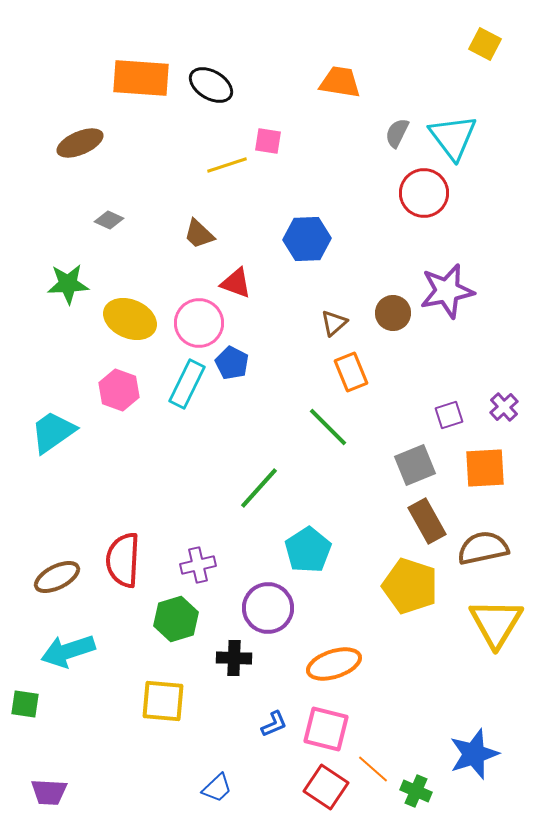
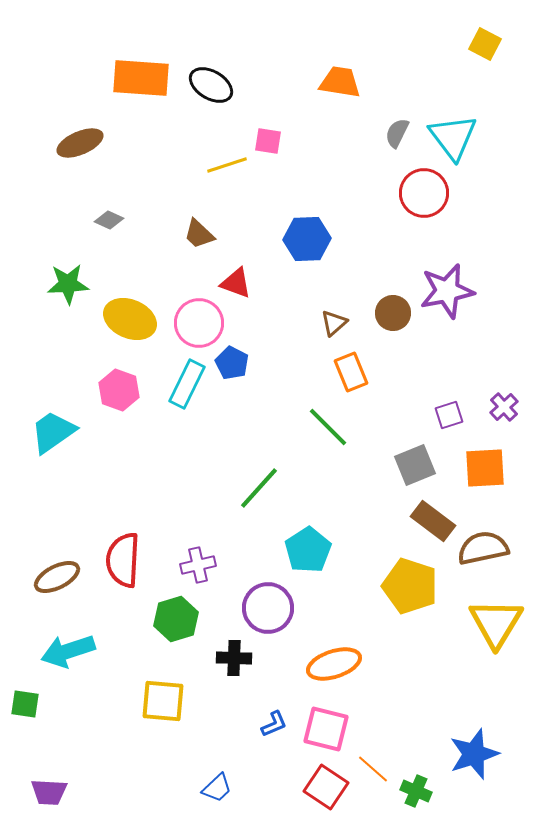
brown rectangle at (427, 521): moved 6 px right; rotated 24 degrees counterclockwise
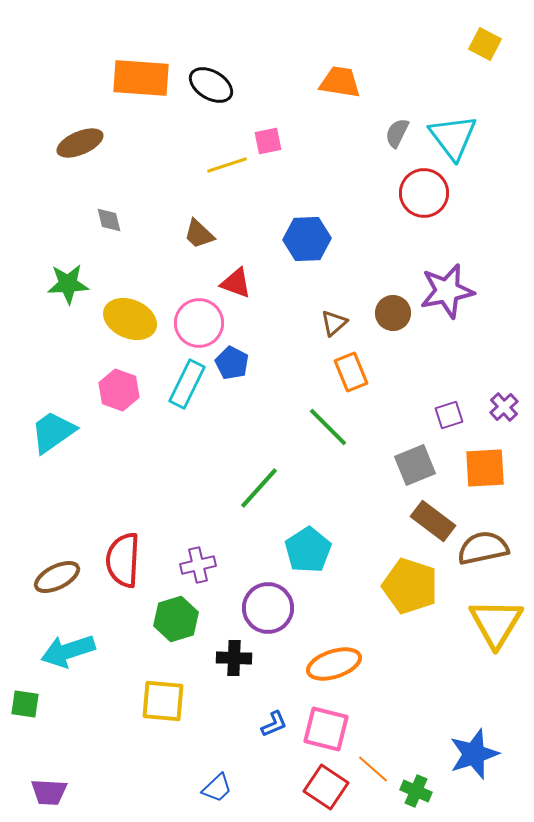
pink square at (268, 141): rotated 20 degrees counterclockwise
gray diamond at (109, 220): rotated 52 degrees clockwise
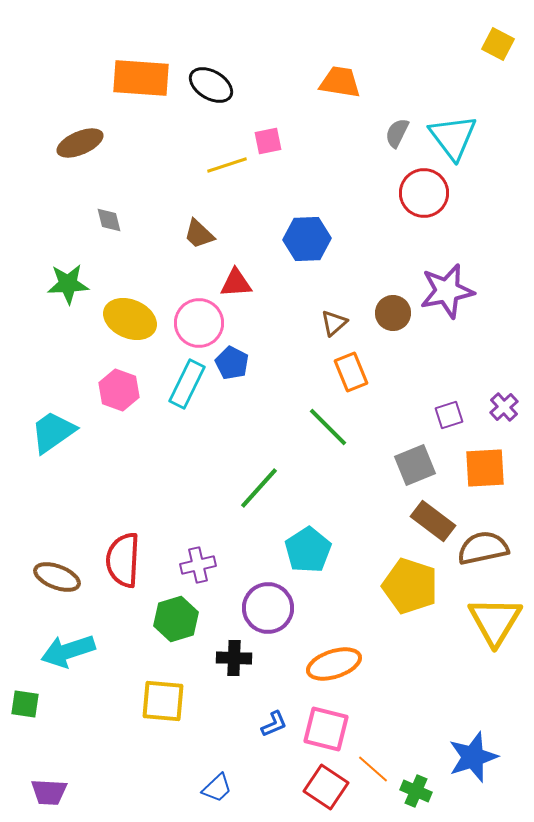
yellow square at (485, 44): moved 13 px right
red triangle at (236, 283): rotated 24 degrees counterclockwise
brown ellipse at (57, 577): rotated 48 degrees clockwise
yellow triangle at (496, 623): moved 1 px left, 2 px up
blue star at (474, 754): moved 1 px left, 3 px down
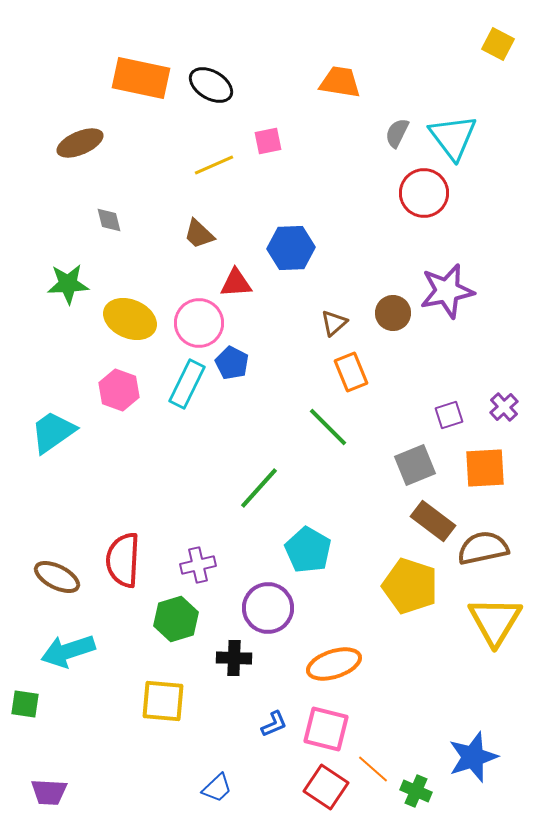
orange rectangle at (141, 78): rotated 8 degrees clockwise
yellow line at (227, 165): moved 13 px left; rotated 6 degrees counterclockwise
blue hexagon at (307, 239): moved 16 px left, 9 px down
cyan pentagon at (308, 550): rotated 9 degrees counterclockwise
brown ellipse at (57, 577): rotated 6 degrees clockwise
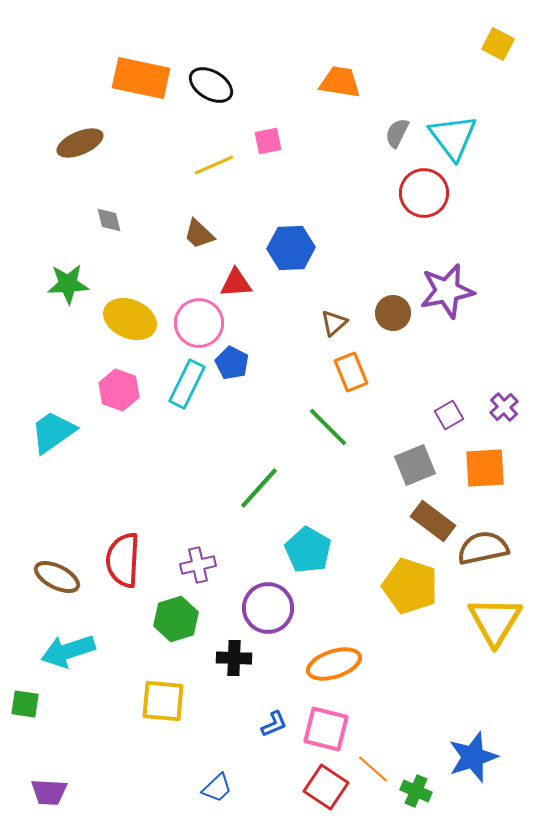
purple square at (449, 415): rotated 12 degrees counterclockwise
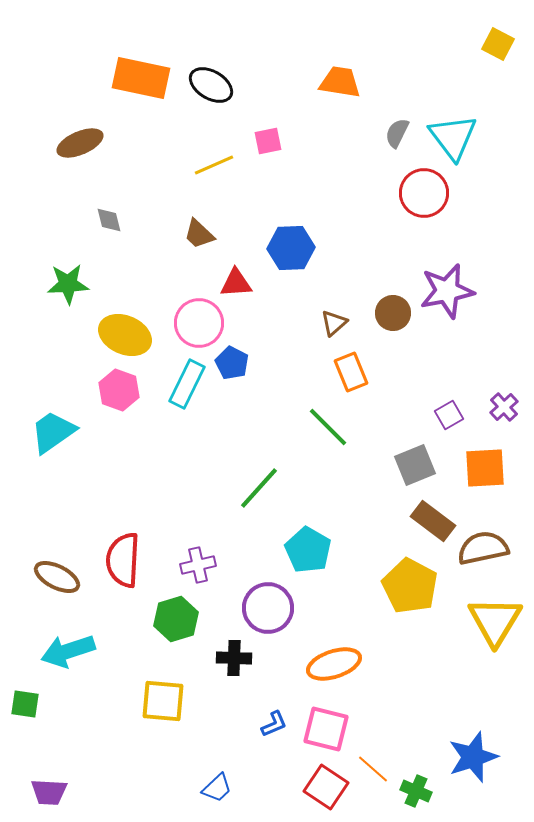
yellow ellipse at (130, 319): moved 5 px left, 16 px down
yellow pentagon at (410, 586): rotated 10 degrees clockwise
